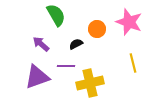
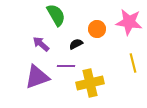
pink star: rotated 12 degrees counterclockwise
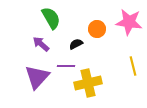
green semicircle: moved 5 px left, 3 px down
yellow line: moved 3 px down
purple triangle: rotated 28 degrees counterclockwise
yellow cross: moved 2 px left
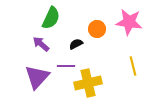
green semicircle: rotated 55 degrees clockwise
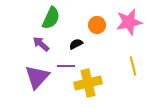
pink star: rotated 20 degrees counterclockwise
orange circle: moved 4 px up
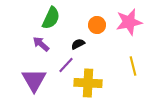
black semicircle: moved 2 px right
purple line: moved 1 px up; rotated 48 degrees counterclockwise
purple triangle: moved 3 px left, 3 px down; rotated 12 degrees counterclockwise
yellow cross: rotated 16 degrees clockwise
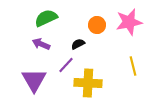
green semicircle: moved 5 px left; rotated 140 degrees counterclockwise
purple arrow: rotated 18 degrees counterclockwise
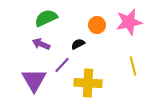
purple line: moved 4 px left
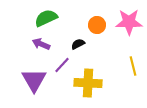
pink star: rotated 12 degrees clockwise
